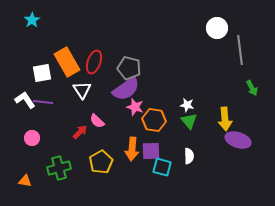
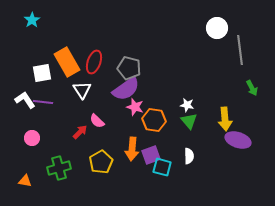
purple square: moved 4 px down; rotated 18 degrees counterclockwise
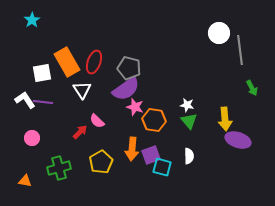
white circle: moved 2 px right, 5 px down
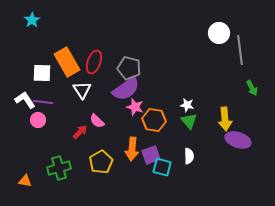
white square: rotated 12 degrees clockwise
pink circle: moved 6 px right, 18 px up
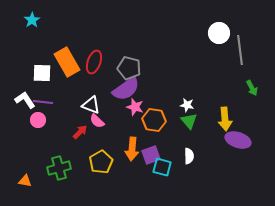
white triangle: moved 9 px right, 15 px down; rotated 36 degrees counterclockwise
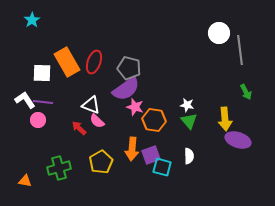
green arrow: moved 6 px left, 4 px down
red arrow: moved 1 px left, 4 px up; rotated 91 degrees counterclockwise
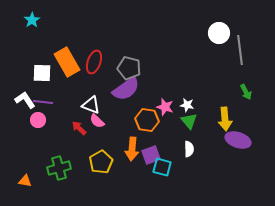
pink star: moved 30 px right
orange hexagon: moved 7 px left
white semicircle: moved 7 px up
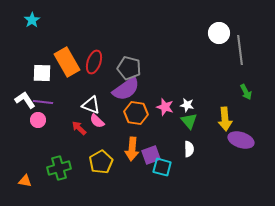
orange hexagon: moved 11 px left, 7 px up
purple ellipse: moved 3 px right
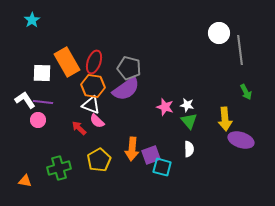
orange hexagon: moved 43 px left, 27 px up
yellow pentagon: moved 2 px left, 2 px up
